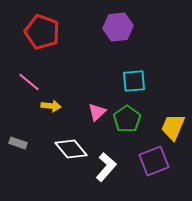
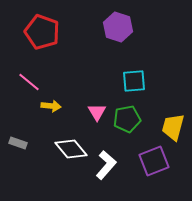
purple hexagon: rotated 24 degrees clockwise
pink triangle: rotated 18 degrees counterclockwise
green pentagon: rotated 24 degrees clockwise
yellow trapezoid: rotated 8 degrees counterclockwise
white L-shape: moved 2 px up
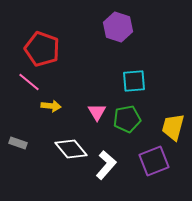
red pentagon: moved 17 px down
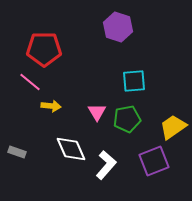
red pentagon: moved 2 px right; rotated 20 degrees counterclockwise
pink line: moved 1 px right
yellow trapezoid: rotated 40 degrees clockwise
gray rectangle: moved 1 px left, 9 px down
white diamond: rotated 16 degrees clockwise
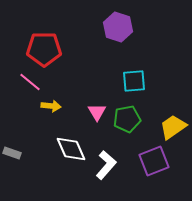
gray rectangle: moved 5 px left, 1 px down
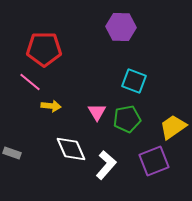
purple hexagon: moved 3 px right; rotated 16 degrees counterclockwise
cyan square: rotated 25 degrees clockwise
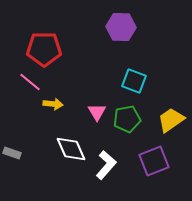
yellow arrow: moved 2 px right, 2 px up
yellow trapezoid: moved 2 px left, 7 px up
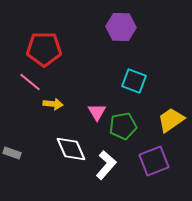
green pentagon: moved 4 px left, 7 px down
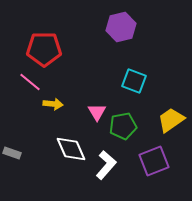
purple hexagon: rotated 16 degrees counterclockwise
